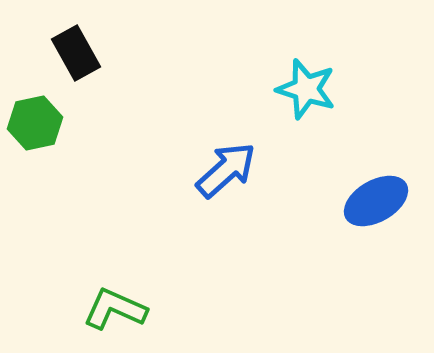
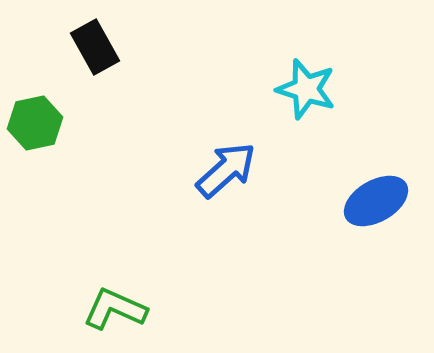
black rectangle: moved 19 px right, 6 px up
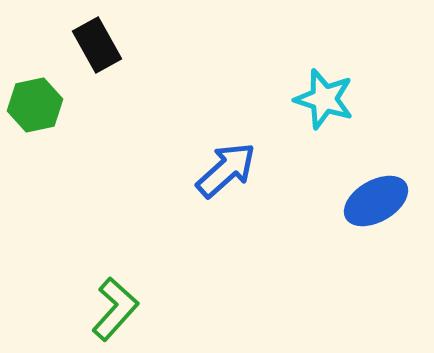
black rectangle: moved 2 px right, 2 px up
cyan star: moved 18 px right, 10 px down
green hexagon: moved 18 px up
green L-shape: rotated 108 degrees clockwise
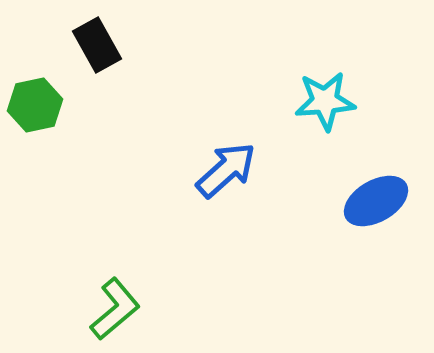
cyan star: moved 1 px right, 2 px down; rotated 22 degrees counterclockwise
green L-shape: rotated 8 degrees clockwise
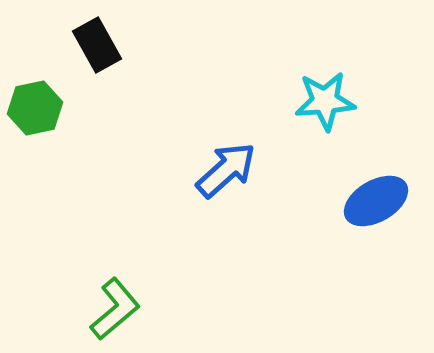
green hexagon: moved 3 px down
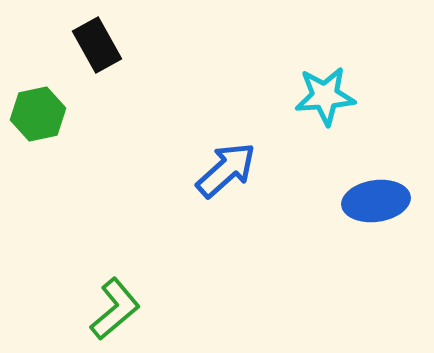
cyan star: moved 5 px up
green hexagon: moved 3 px right, 6 px down
blue ellipse: rotated 22 degrees clockwise
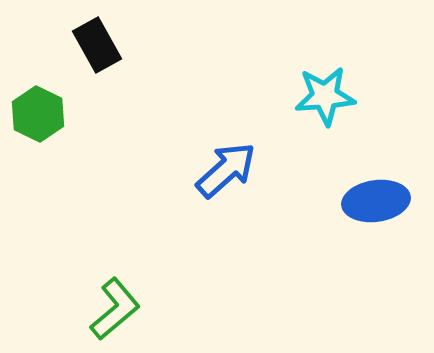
green hexagon: rotated 22 degrees counterclockwise
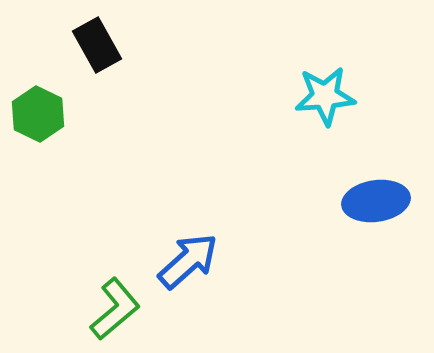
blue arrow: moved 38 px left, 91 px down
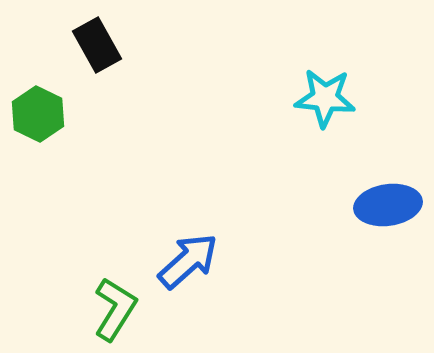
cyan star: moved 2 px down; rotated 10 degrees clockwise
blue ellipse: moved 12 px right, 4 px down
green L-shape: rotated 18 degrees counterclockwise
